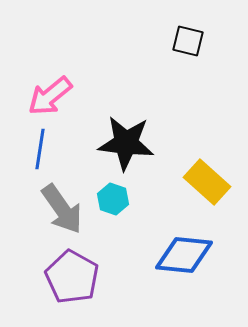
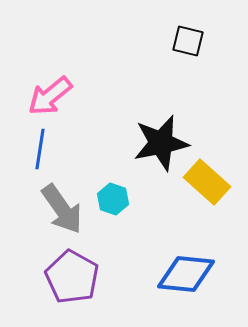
black star: moved 35 px right; rotated 18 degrees counterclockwise
blue diamond: moved 2 px right, 19 px down
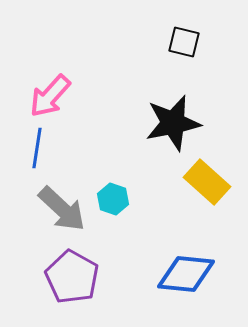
black square: moved 4 px left, 1 px down
pink arrow: rotated 9 degrees counterclockwise
black star: moved 12 px right, 20 px up
blue line: moved 3 px left, 1 px up
gray arrow: rotated 12 degrees counterclockwise
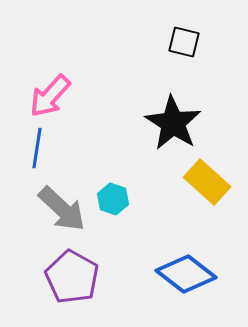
black star: rotated 28 degrees counterclockwise
blue diamond: rotated 32 degrees clockwise
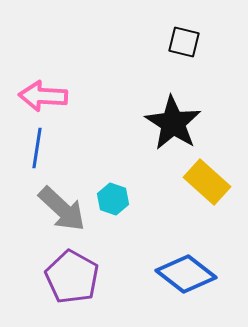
pink arrow: moved 7 px left; rotated 51 degrees clockwise
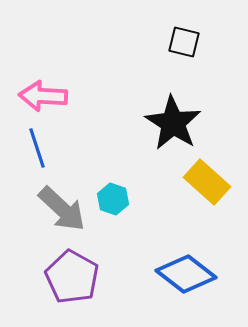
blue line: rotated 27 degrees counterclockwise
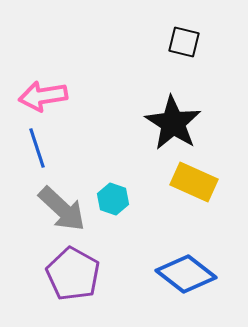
pink arrow: rotated 12 degrees counterclockwise
yellow rectangle: moved 13 px left; rotated 18 degrees counterclockwise
purple pentagon: moved 1 px right, 3 px up
